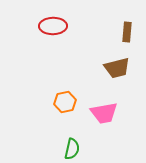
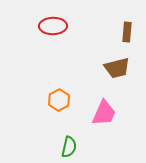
orange hexagon: moved 6 px left, 2 px up; rotated 15 degrees counterclockwise
pink trapezoid: rotated 56 degrees counterclockwise
green semicircle: moved 3 px left, 2 px up
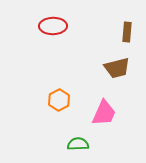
green semicircle: moved 9 px right, 3 px up; rotated 105 degrees counterclockwise
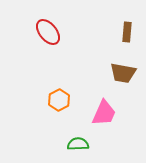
red ellipse: moved 5 px left, 6 px down; rotated 52 degrees clockwise
brown trapezoid: moved 6 px right, 5 px down; rotated 24 degrees clockwise
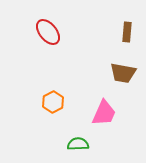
orange hexagon: moved 6 px left, 2 px down
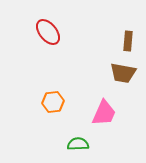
brown rectangle: moved 1 px right, 9 px down
orange hexagon: rotated 20 degrees clockwise
